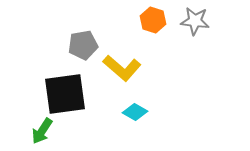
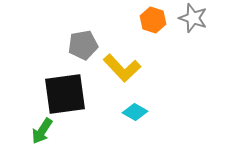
gray star: moved 2 px left, 3 px up; rotated 12 degrees clockwise
yellow L-shape: rotated 6 degrees clockwise
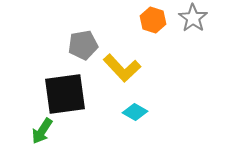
gray star: rotated 16 degrees clockwise
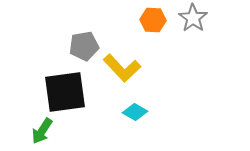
orange hexagon: rotated 15 degrees counterclockwise
gray pentagon: moved 1 px right, 1 px down
black square: moved 2 px up
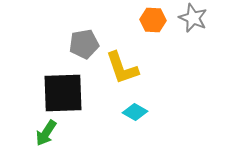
gray star: rotated 12 degrees counterclockwise
gray pentagon: moved 2 px up
yellow L-shape: rotated 24 degrees clockwise
black square: moved 2 px left, 1 px down; rotated 6 degrees clockwise
green arrow: moved 4 px right, 2 px down
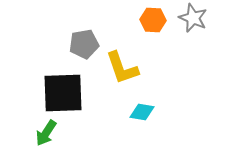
cyan diamond: moved 7 px right; rotated 20 degrees counterclockwise
